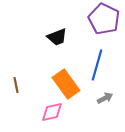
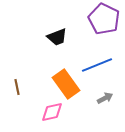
blue line: rotated 52 degrees clockwise
brown line: moved 1 px right, 2 px down
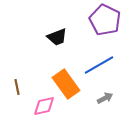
purple pentagon: moved 1 px right, 1 px down
blue line: moved 2 px right; rotated 8 degrees counterclockwise
pink diamond: moved 8 px left, 6 px up
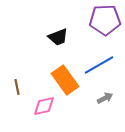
purple pentagon: rotated 28 degrees counterclockwise
black trapezoid: moved 1 px right
orange rectangle: moved 1 px left, 4 px up
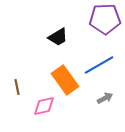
purple pentagon: moved 1 px up
black trapezoid: rotated 10 degrees counterclockwise
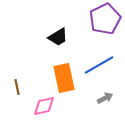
purple pentagon: rotated 24 degrees counterclockwise
orange rectangle: moved 1 px left, 2 px up; rotated 24 degrees clockwise
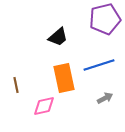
purple pentagon: rotated 12 degrees clockwise
black trapezoid: rotated 10 degrees counterclockwise
blue line: rotated 12 degrees clockwise
brown line: moved 1 px left, 2 px up
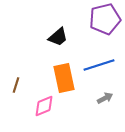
brown line: rotated 28 degrees clockwise
pink diamond: rotated 10 degrees counterclockwise
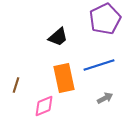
purple pentagon: rotated 12 degrees counterclockwise
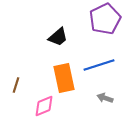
gray arrow: rotated 133 degrees counterclockwise
